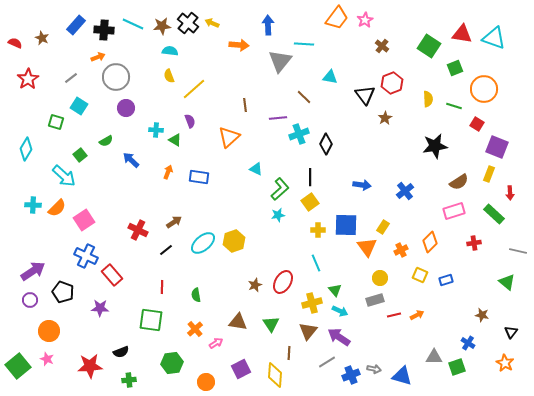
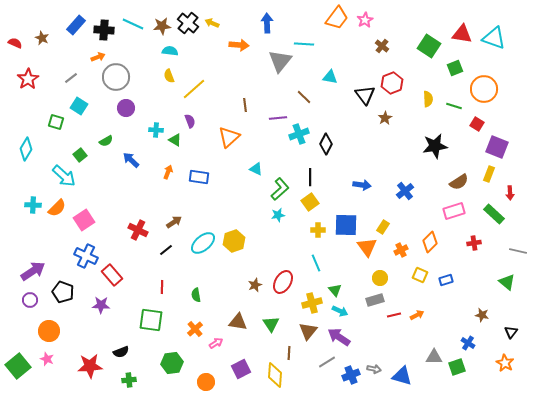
blue arrow at (268, 25): moved 1 px left, 2 px up
purple star at (100, 308): moved 1 px right, 3 px up
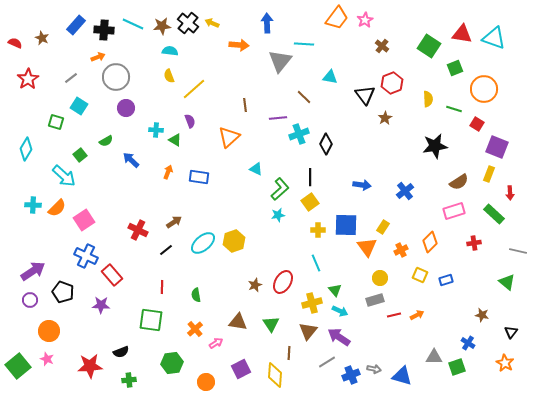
green line at (454, 106): moved 3 px down
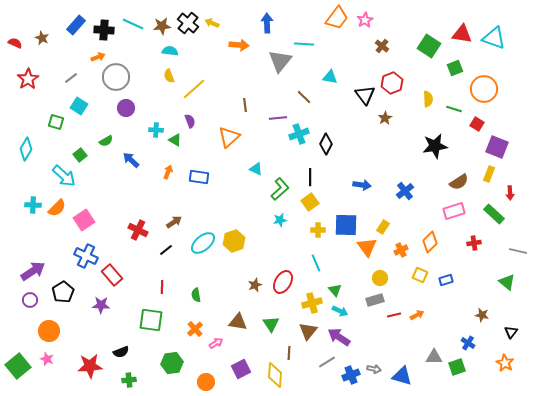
cyan star at (278, 215): moved 2 px right, 5 px down
black pentagon at (63, 292): rotated 20 degrees clockwise
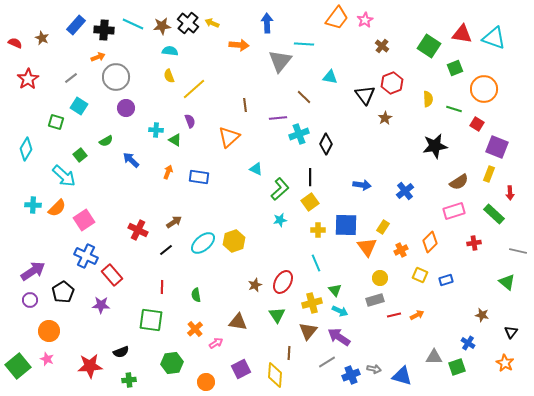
green triangle at (271, 324): moved 6 px right, 9 px up
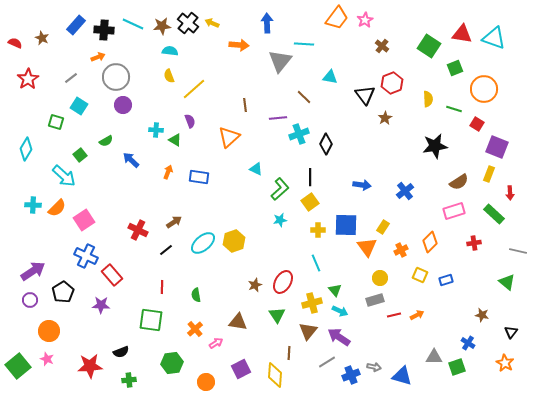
purple circle at (126, 108): moved 3 px left, 3 px up
gray arrow at (374, 369): moved 2 px up
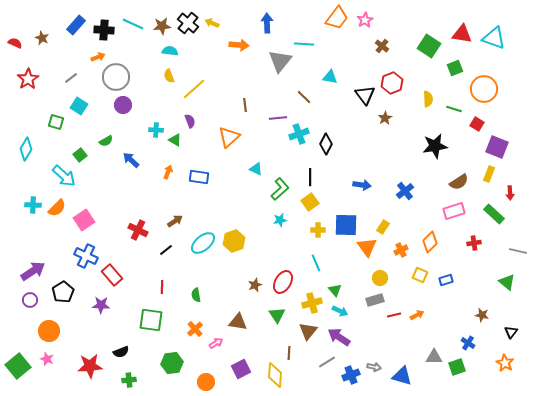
brown arrow at (174, 222): moved 1 px right, 1 px up
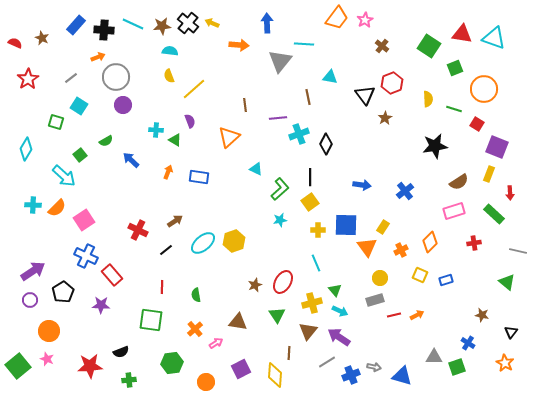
brown line at (304, 97): moved 4 px right; rotated 35 degrees clockwise
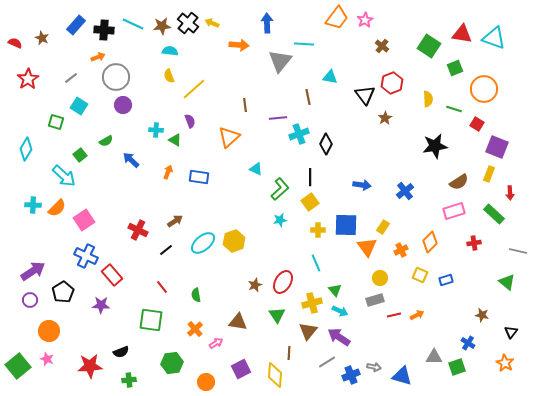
red line at (162, 287): rotated 40 degrees counterclockwise
